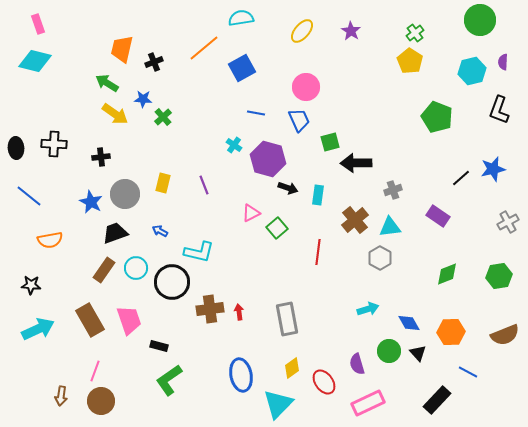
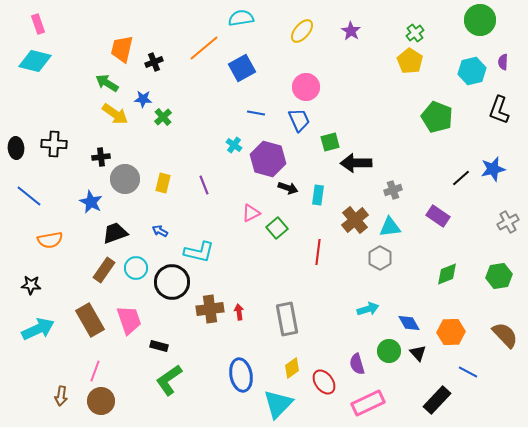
gray circle at (125, 194): moved 15 px up
brown semicircle at (505, 335): rotated 112 degrees counterclockwise
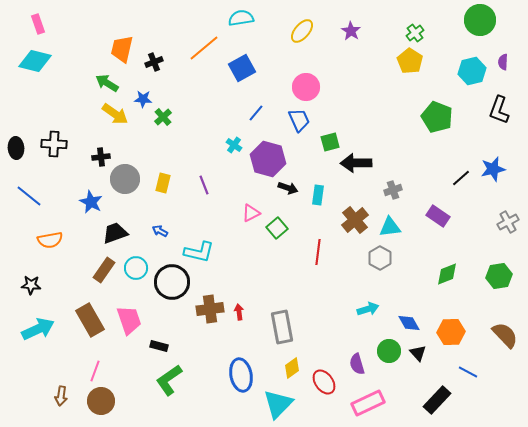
blue line at (256, 113): rotated 60 degrees counterclockwise
gray rectangle at (287, 319): moved 5 px left, 8 px down
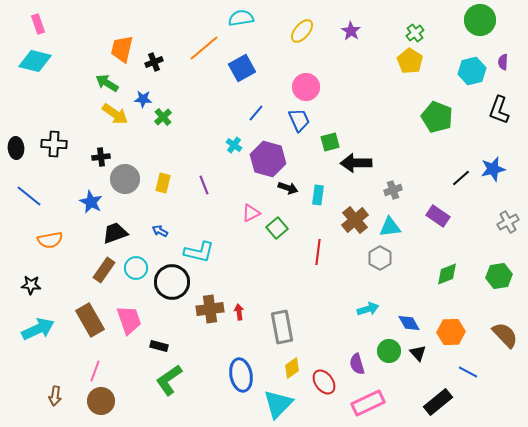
brown arrow at (61, 396): moved 6 px left
black rectangle at (437, 400): moved 1 px right, 2 px down; rotated 8 degrees clockwise
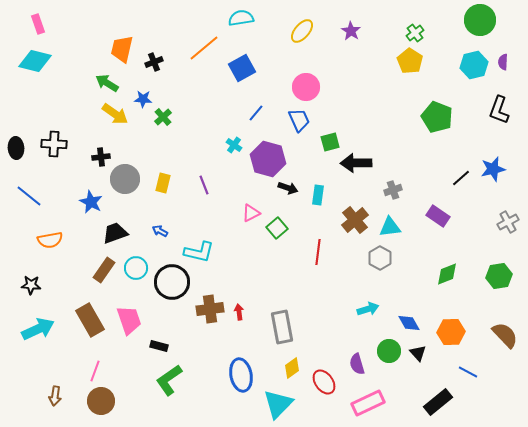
cyan hexagon at (472, 71): moved 2 px right, 6 px up
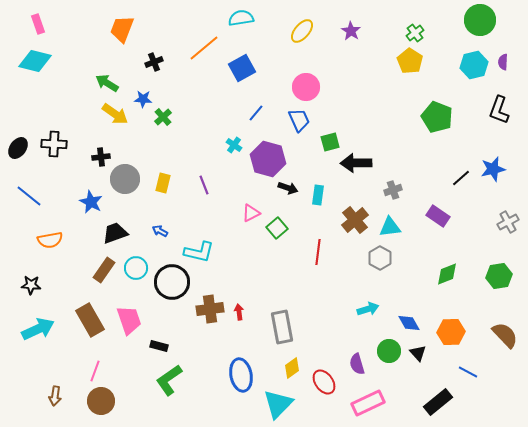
orange trapezoid at (122, 49): moved 20 px up; rotated 8 degrees clockwise
black ellipse at (16, 148): moved 2 px right; rotated 40 degrees clockwise
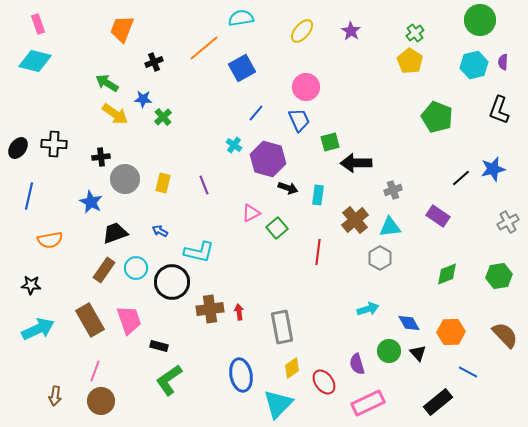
blue line at (29, 196): rotated 64 degrees clockwise
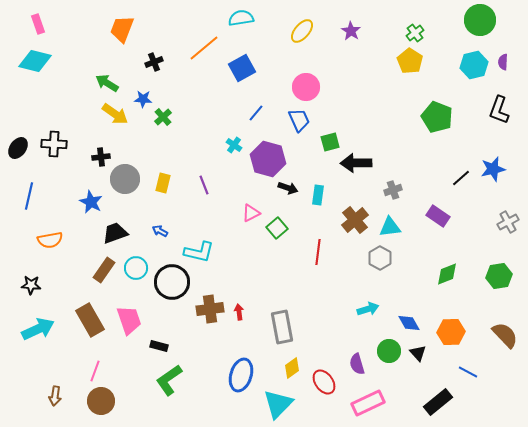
blue ellipse at (241, 375): rotated 28 degrees clockwise
